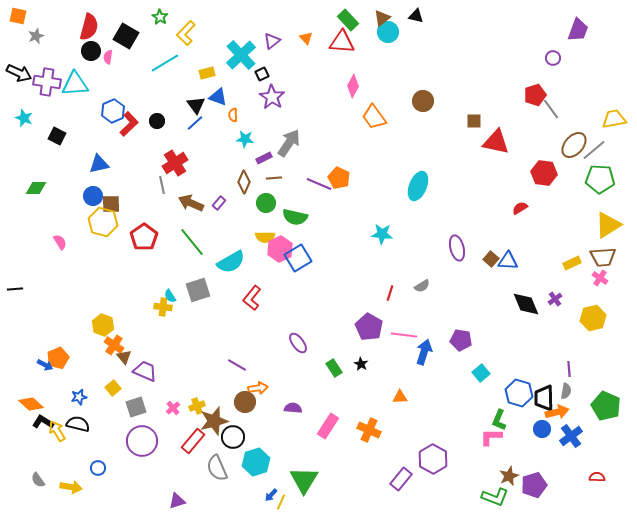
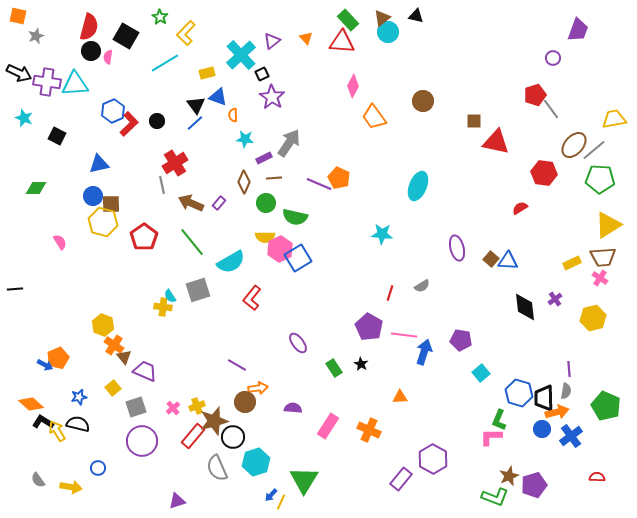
black diamond at (526, 304): moved 1 px left, 3 px down; rotated 16 degrees clockwise
red rectangle at (193, 441): moved 5 px up
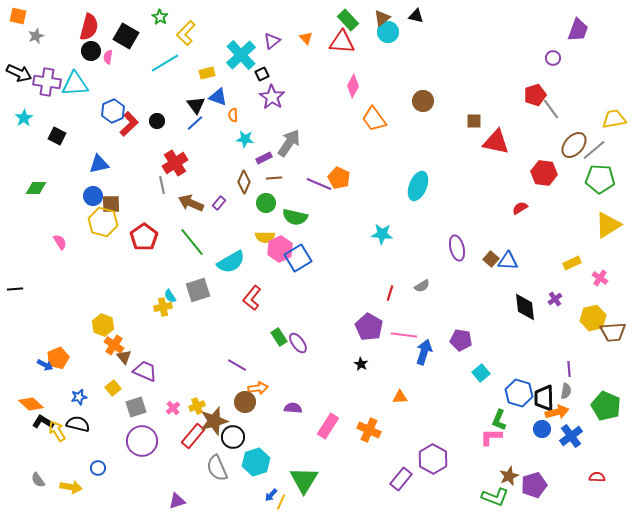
orange trapezoid at (374, 117): moved 2 px down
cyan star at (24, 118): rotated 18 degrees clockwise
brown trapezoid at (603, 257): moved 10 px right, 75 px down
yellow cross at (163, 307): rotated 18 degrees counterclockwise
green rectangle at (334, 368): moved 55 px left, 31 px up
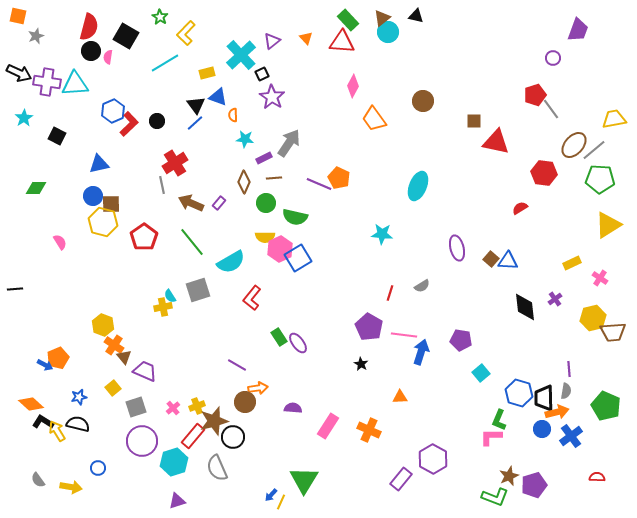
blue arrow at (424, 352): moved 3 px left
cyan hexagon at (256, 462): moved 82 px left
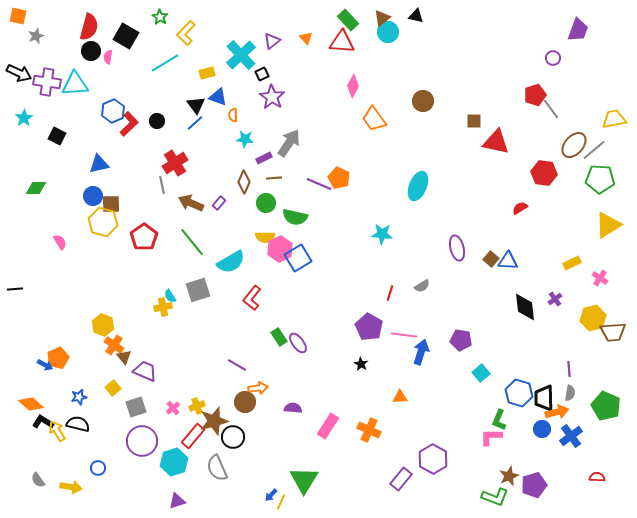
gray semicircle at (566, 391): moved 4 px right, 2 px down
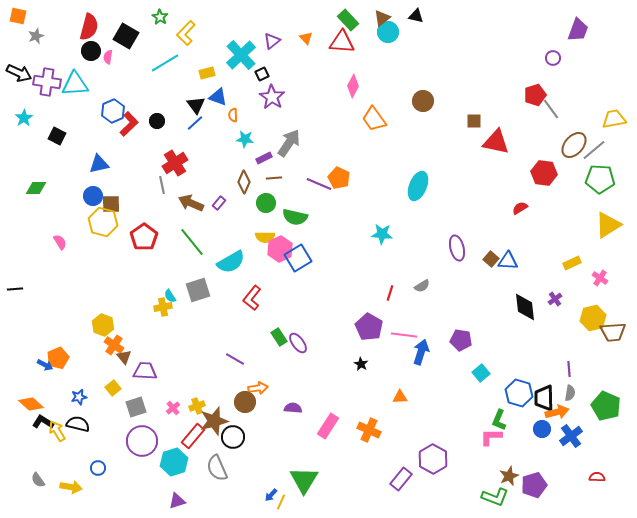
purple line at (237, 365): moved 2 px left, 6 px up
purple trapezoid at (145, 371): rotated 20 degrees counterclockwise
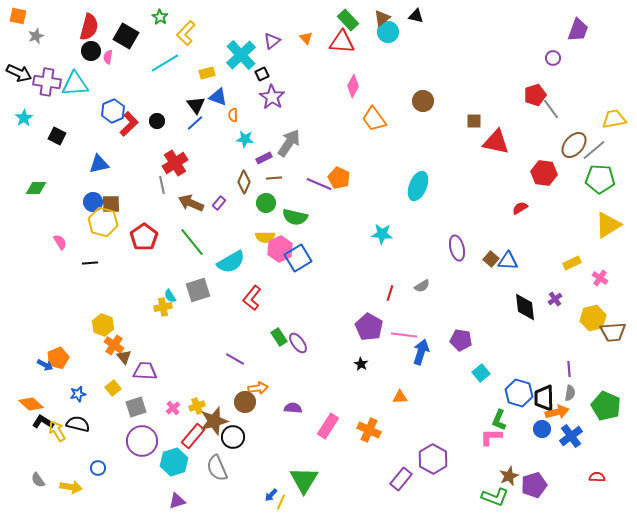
blue circle at (93, 196): moved 6 px down
black line at (15, 289): moved 75 px right, 26 px up
blue star at (79, 397): moved 1 px left, 3 px up
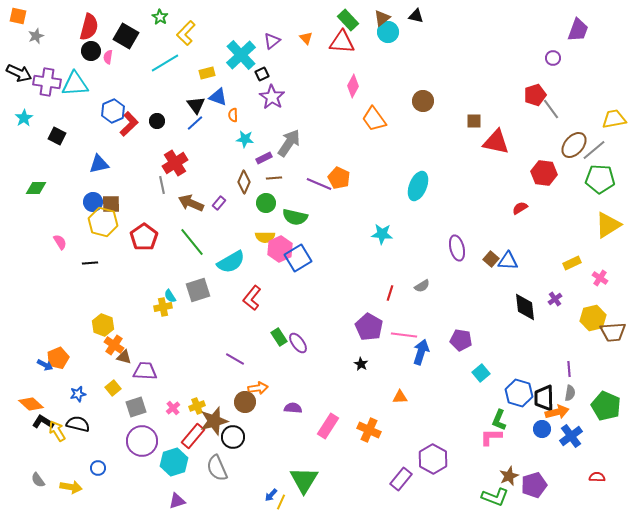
brown triangle at (124, 357): rotated 35 degrees counterclockwise
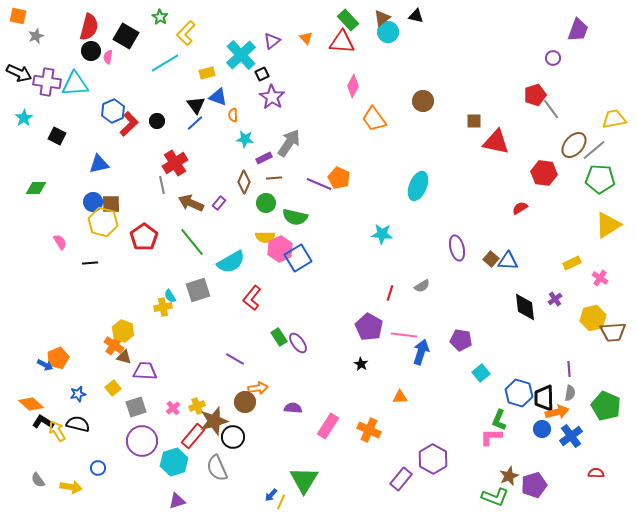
yellow hexagon at (103, 325): moved 20 px right, 6 px down
red semicircle at (597, 477): moved 1 px left, 4 px up
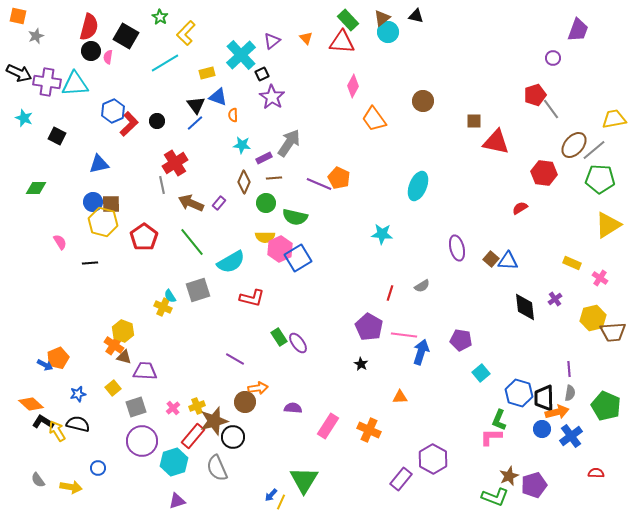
cyan star at (24, 118): rotated 18 degrees counterclockwise
cyan star at (245, 139): moved 3 px left, 6 px down
yellow rectangle at (572, 263): rotated 48 degrees clockwise
red L-shape at (252, 298): rotated 115 degrees counterclockwise
yellow cross at (163, 307): rotated 36 degrees clockwise
